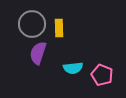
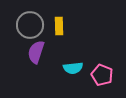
gray circle: moved 2 px left, 1 px down
yellow rectangle: moved 2 px up
purple semicircle: moved 2 px left, 1 px up
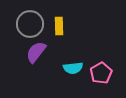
gray circle: moved 1 px up
purple semicircle: rotated 20 degrees clockwise
pink pentagon: moved 1 px left, 2 px up; rotated 20 degrees clockwise
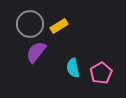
yellow rectangle: rotated 60 degrees clockwise
cyan semicircle: rotated 84 degrees clockwise
